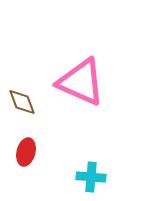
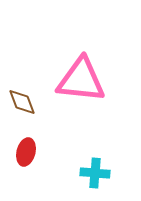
pink triangle: moved 2 px up; rotated 18 degrees counterclockwise
cyan cross: moved 4 px right, 4 px up
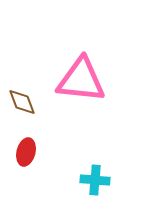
cyan cross: moved 7 px down
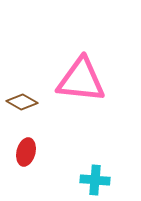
brown diamond: rotated 40 degrees counterclockwise
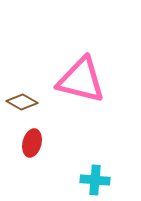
pink triangle: rotated 8 degrees clockwise
red ellipse: moved 6 px right, 9 px up
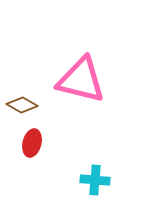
brown diamond: moved 3 px down
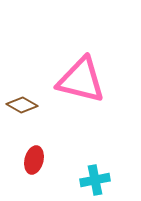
red ellipse: moved 2 px right, 17 px down
cyan cross: rotated 16 degrees counterclockwise
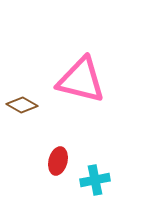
red ellipse: moved 24 px right, 1 px down
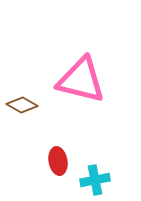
red ellipse: rotated 24 degrees counterclockwise
